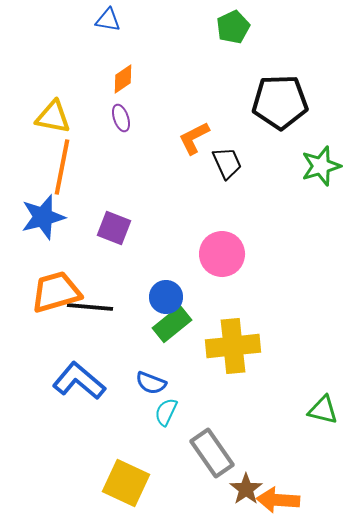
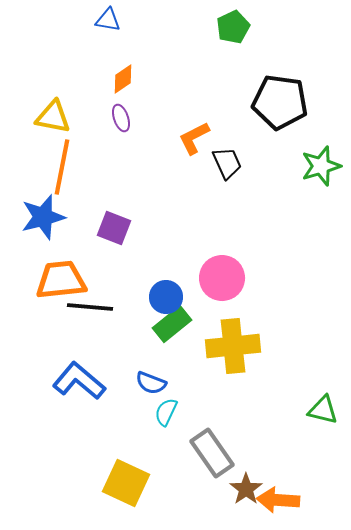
black pentagon: rotated 10 degrees clockwise
pink circle: moved 24 px down
orange trapezoid: moved 5 px right, 12 px up; rotated 10 degrees clockwise
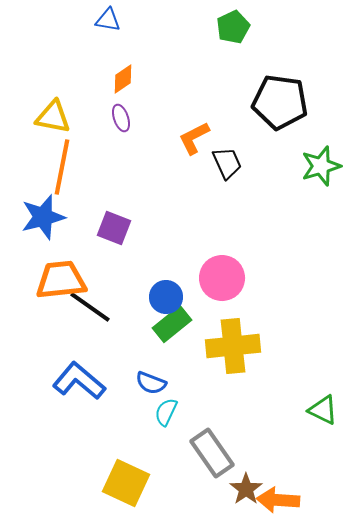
black line: rotated 30 degrees clockwise
green triangle: rotated 12 degrees clockwise
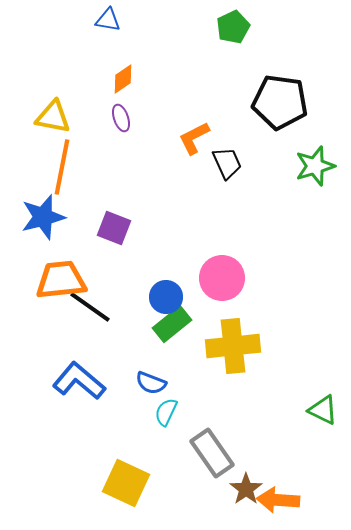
green star: moved 6 px left
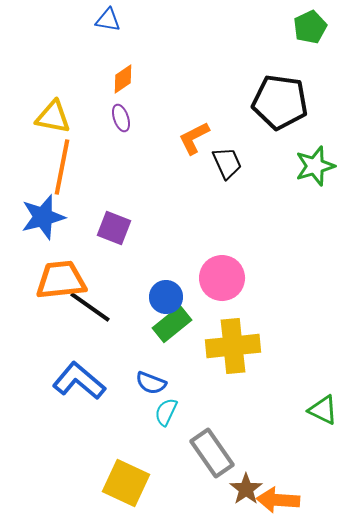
green pentagon: moved 77 px right
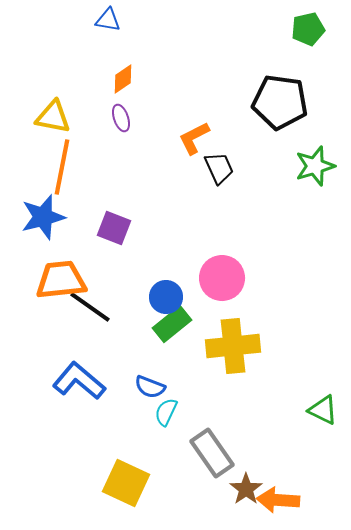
green pentagon: moved 2 px left, 2 px down; rotated 12 degrees clockwise
black trapezoid: moved 8 px left, 5 px down
blue semicircle: moved 1 px left, 4 px down
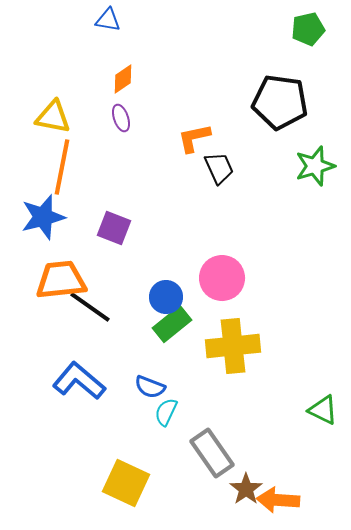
orange L-shape: rotated 15 degrees clockwise
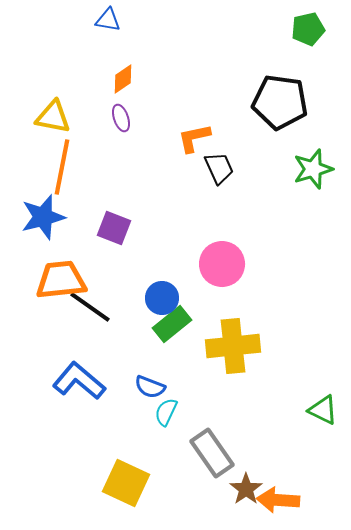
green star: moved 2 px left, 3 px down
pink circle: moved 14 px up
blue circle: moved 4 px left, 1 px down
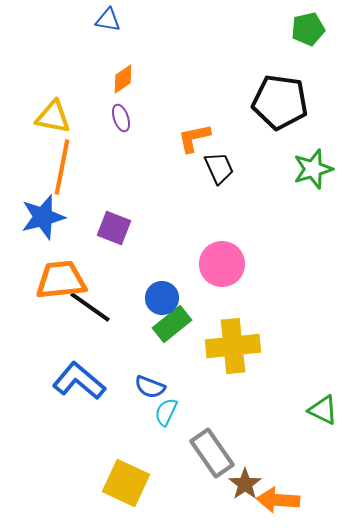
brown star: moved 1 px left, 5 px up
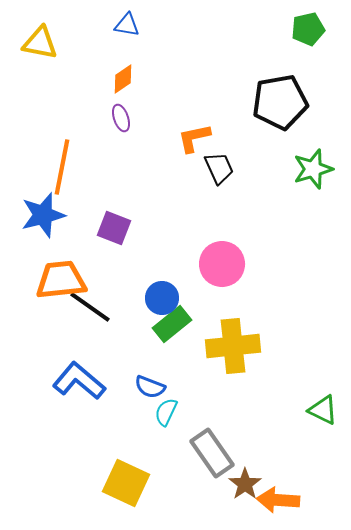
blue triangle: moved 19 px right, 5 px down
black pentagon: rotated 18 degrees counterclockwise
yellow triangle: moved 13 px left, 74 px up
blue star: moved 2 px up
